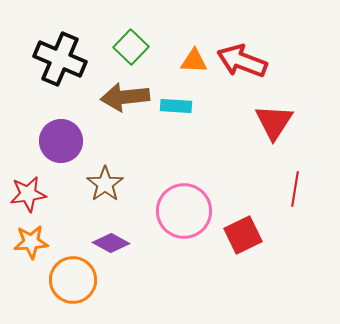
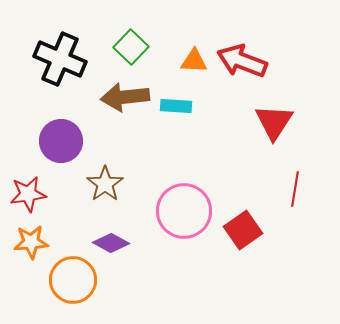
red square: moved 5 px up; rotated 9 degrees counterclockwise
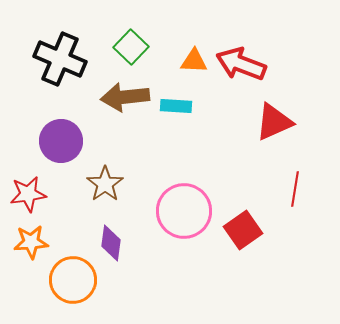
red arrow: moved 1 px left, 3 px down
red triangle: rotated 33 degrees clockwise
purple diamond: rotated 69 degrees clockwise
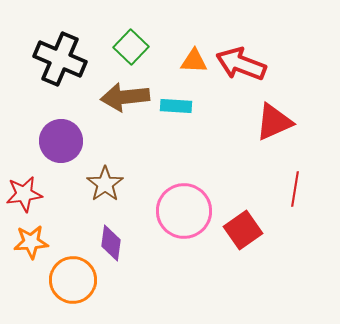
red star: moved 4 px left
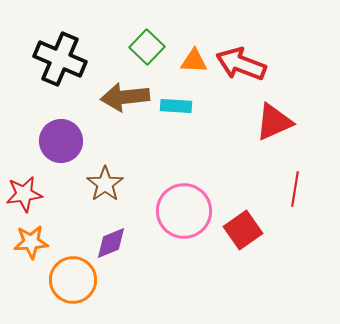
green square: moved 16 px right
purple diamond: rotated 60 degrees clockwise
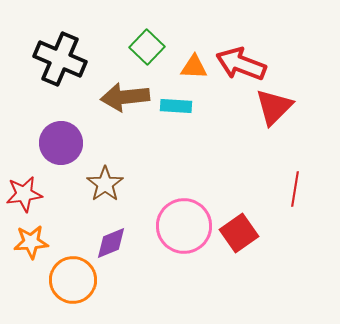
orange triangle: moved 6 px down
red triangle: moved 15 px up; rotated 21 degrees counterclockwise
purple circle: moved 2 px down
pink circle: moved 15 px down
red square: moved 4 px left, 3 px down
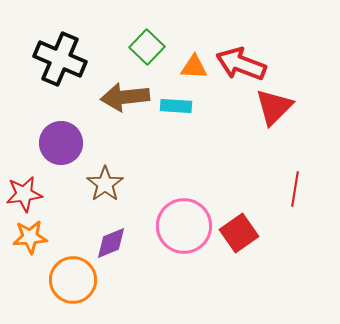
orange star: moved 1 px left, 5 px up
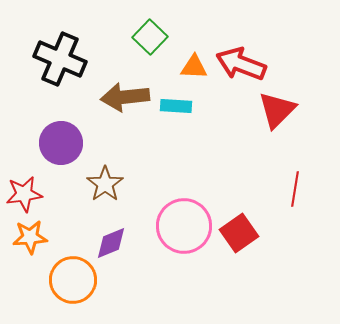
green square: moved 3 px right, 10 px up
red triangle: moved 3 px right, 3 px down
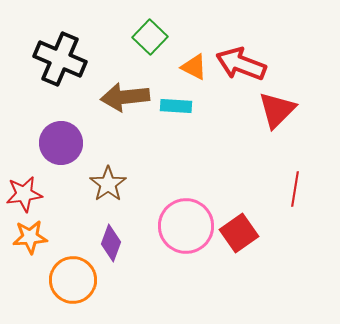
orange triangle: rotated 24 degrees clockwise
brown star: moved 3 px right
pink circle: moved 2 px right
purple diamond: rotated 48 degrees counterclockwise
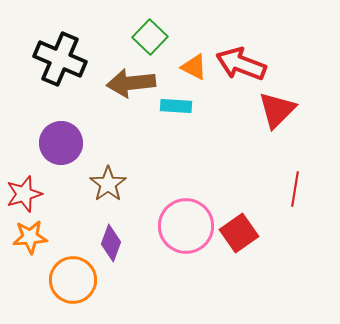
brown arrow: moved 6 px right, 14 px up
red star: rotated 9 degrees counterclockwise
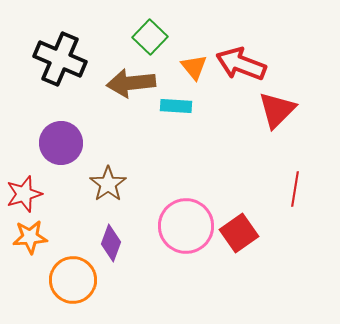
orange triangle: rotated 24 degrees clockwise
